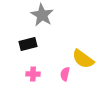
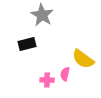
black rectangle: moved 1 px left
pink cross: moved 14 px right, 6 px down
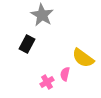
black rectangle: rotated 48 degrees counterclockwise
yellow semicircle: moved 1 px up
pink cross: moved 2 px down; rotated 32 degrees counterclockwise
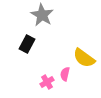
yellow semicircle: moved 1 px right
